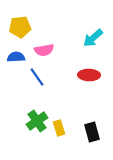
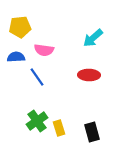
pink semicircle: rotated 18 degrees clockwise
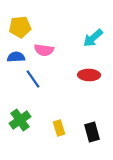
blue line: moved 4 px left, 2 px down
green cross: moved 17 px left, 1 px up
